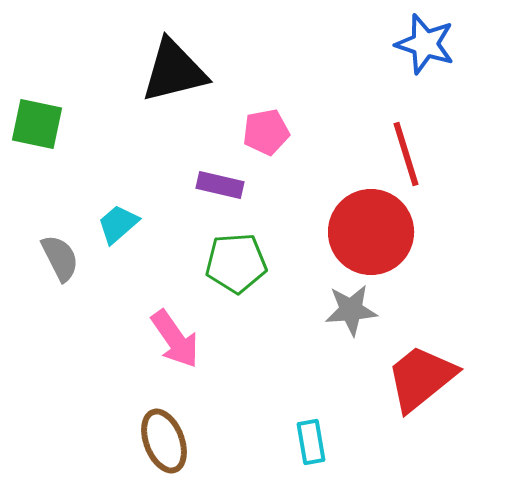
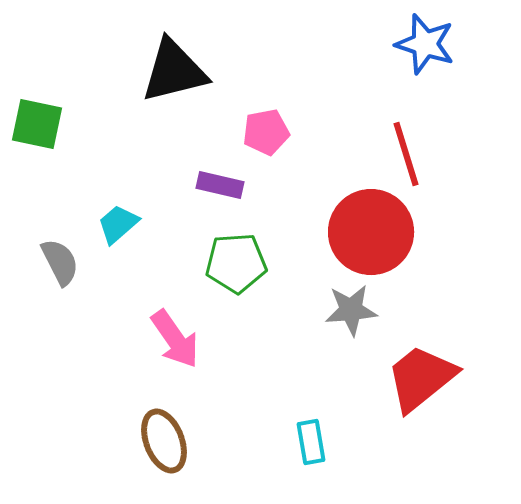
gray semicircle: moved 4 px down
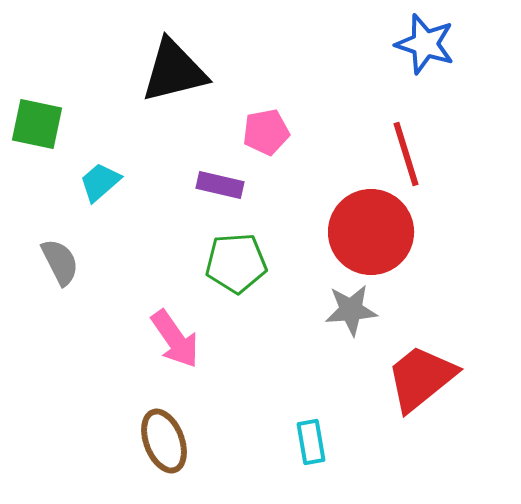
cyan trapezoid: moved 18 px left, 42 px up
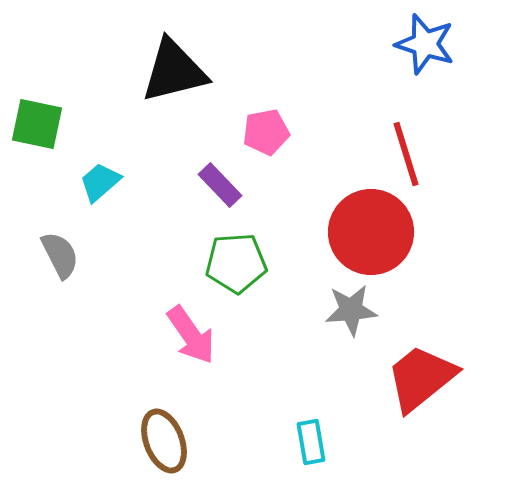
purple rectangle: rotated 33 degrees clockwise
gray semicircle: moved 7 px up
pink arrow: moved 16 px right, 4 px up
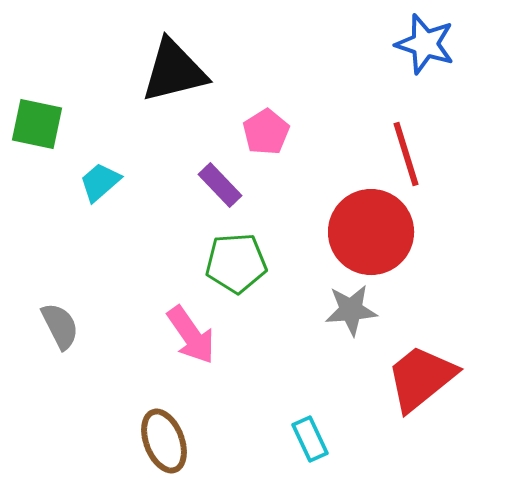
pink pentagon: rotated 21 degrees counterclockwise
gray semicircle: moved 71 px down
cyan rectangle: moved 1 px left, 3 px up; rotated 15 degrees counterclockwise
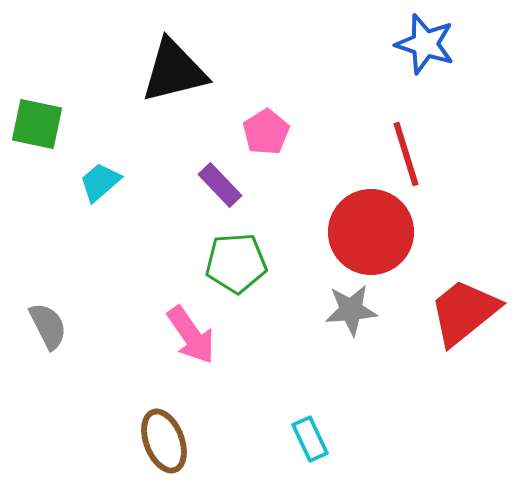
gray semicircle: moved 12 px left
red trapezoid: moved 43 px right, 66 px up
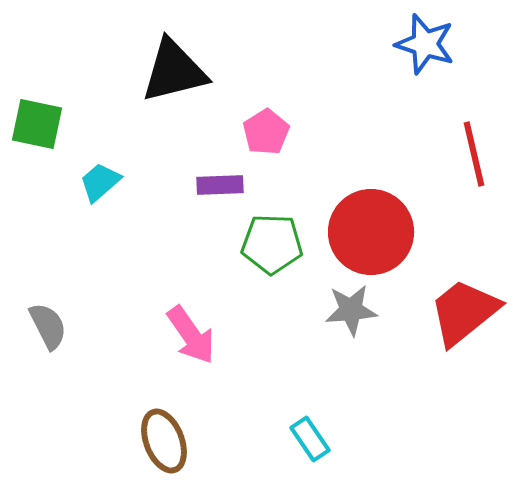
red line: moved 68 px right; rotated 4 degrees clockwise
purple rectangle: rotated 48 degrees counterclockwise
green pentagon: moved 36 px right, 19 px up; rotated 6 degrees clockwise
cyan rectangle: rotated 9 degrees counterclockwise
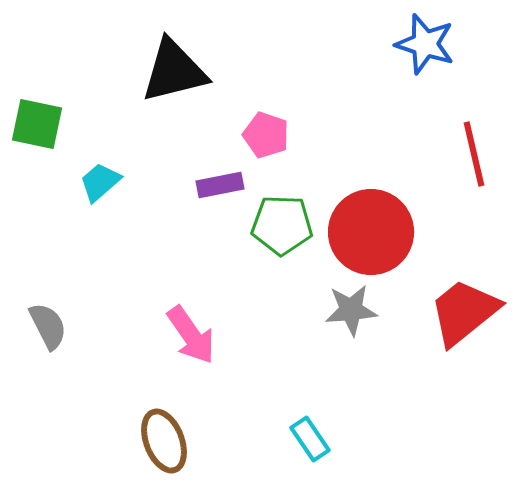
pink pentagon: moved 3 px down; rotated 21 degrees counterclockwise
purple rectangle: rotated 9 degrees counterclockwise
green pentagon: moved 10 px right, 19 px up
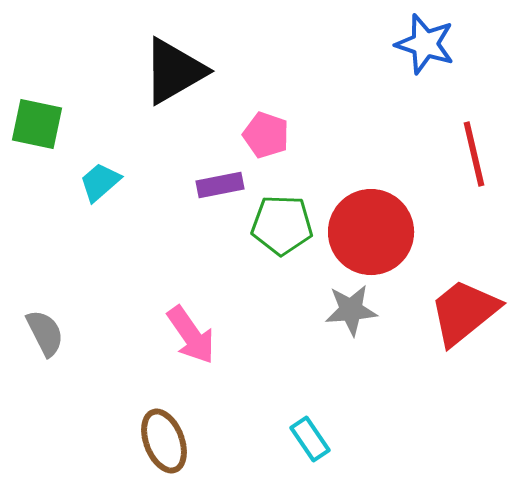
black triangle: rotated 16 degrees counterclockwise
gray semicircle: moved 3 px left, 7 px down
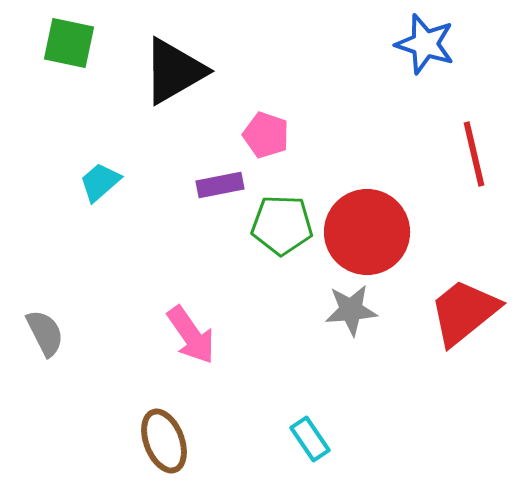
green square: moved 32 px right, 81 px up
red circle: moved 4 px left
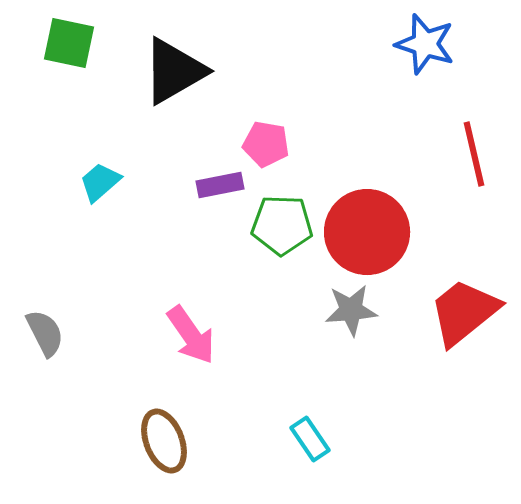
pink pentagon: moved 9 px down; rotated 9 degrees counterclockwise
